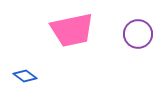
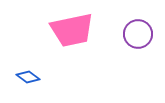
blue diamond: moved 3 px right, 1 px down
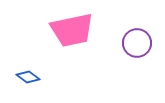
purple circle: moved 1 px left, 9 px down
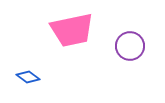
purple circle: moved 7 px left, 3 px down
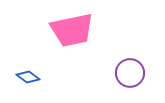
purple circle: moved 27 px down
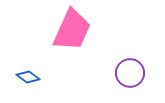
pink trapezoid: rotated 54 degrees counterclockwise
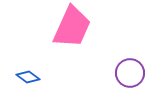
pink trapezoid: moved 3 px up
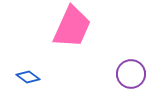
purple circle: moved 1 px right, 1 px down
